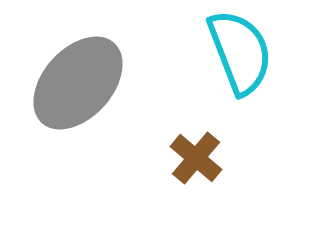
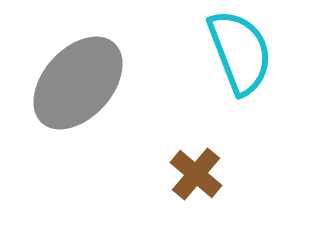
brown cross: moved 16 px down
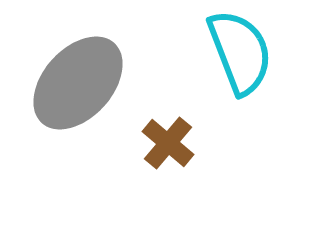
brown cross: moved 28 px left, 31 px up
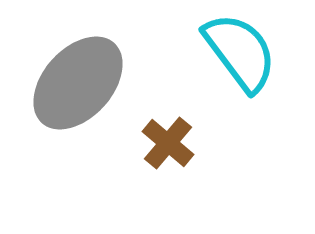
cyan semicircle: rotated 16 degrees counterclockwise
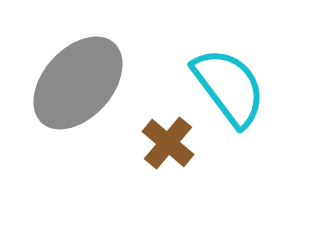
cyan semicircle: moved 11 px left, 35 px down
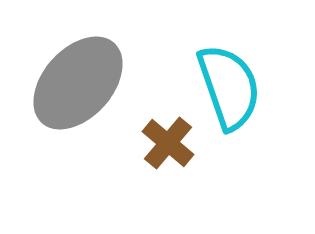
cyan semicircle: rotated 18 degrees clockwise
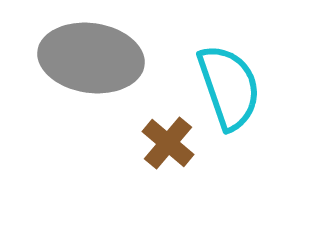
gray ellipse: moved 13 px right, 25 px up; rotated 56 degrees clockwise
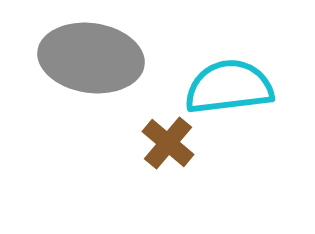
cyan semicircle: rotated 78 degrees counterclockwise
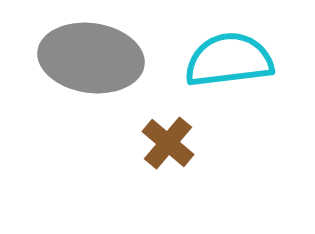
cyan semicircle: moved 27 px up
